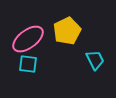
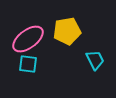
yellow pentagon: rotated 16 degrees clockwise
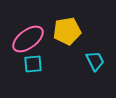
cyan trapezoid: moved 1 px down
cyan square: moved 5 px right; rotated 12 degrees counterclockwise
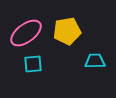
pink ellipse: moved 2 px left, 6 px up
cyan trapezoid: rotated 65 degrees counterclockwise
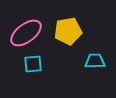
yellow pentagon: moved 1 px right
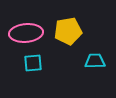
pink ellipse: rotated 32 degrees clockwise
cyan square: moved 1 px up
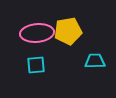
pink ellipse: moved 11 px right
cyan square: moved 3 px right, 2 px down
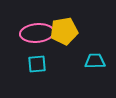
yellow pentagon: moved 4 px left
cyan square: moved 1 px right, 1 px up
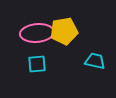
cyan trapezoid: rotated 15 degrees clockwise
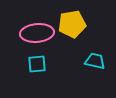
yellow pentagon: moved 8 px right, 7 px up
